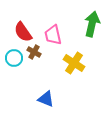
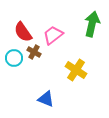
pink trapezoid: rotated 65 degrees clockwise
yellow cross: moved 2 px right, 7 px down
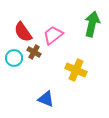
yellow cross: rotated 10 degrees counterclockwise
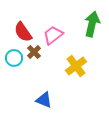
brown cross: rotated 16 degrees clockwise
yellow cross: moved 4 px up; rotated 30 degrees clockwise
blue triangle: moved 2 px left, 1 px down
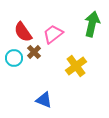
pink trapezoid: moved 1 px up
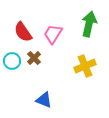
green arrow: moved 3 px left
pink trapezoid: rotated 20 degrees counterclockwise
brown cross: moved 6 px down
cyan circle: moved 2 px left, 3 px down
yellow cross: moved 9 px right; rotated 15 degrees clockwise
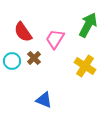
green arrow: moved 1 px left, 1 px down; rotated 15 degrees clockwise
pink trapezoid: moved 2 px right, 5 px down
yellow cross: rotated 35 degrees counterclockwise
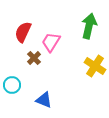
green arrow: moved 1 px right, 1 px down; rotated 15 degrees counterclockwise
red semicircle: rotated 60 degrees clockwise
pink trapezoid: moved 4 px left, 3 px down
cyan circle: moved 24 px down
yellow cross: moved 10 px right
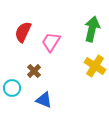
green arrow: moved 3 px right, 3 px down
brown cross: moved 13 px down
cyan circle: moved 3 px down
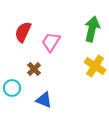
brown cross: moved 2 px up
